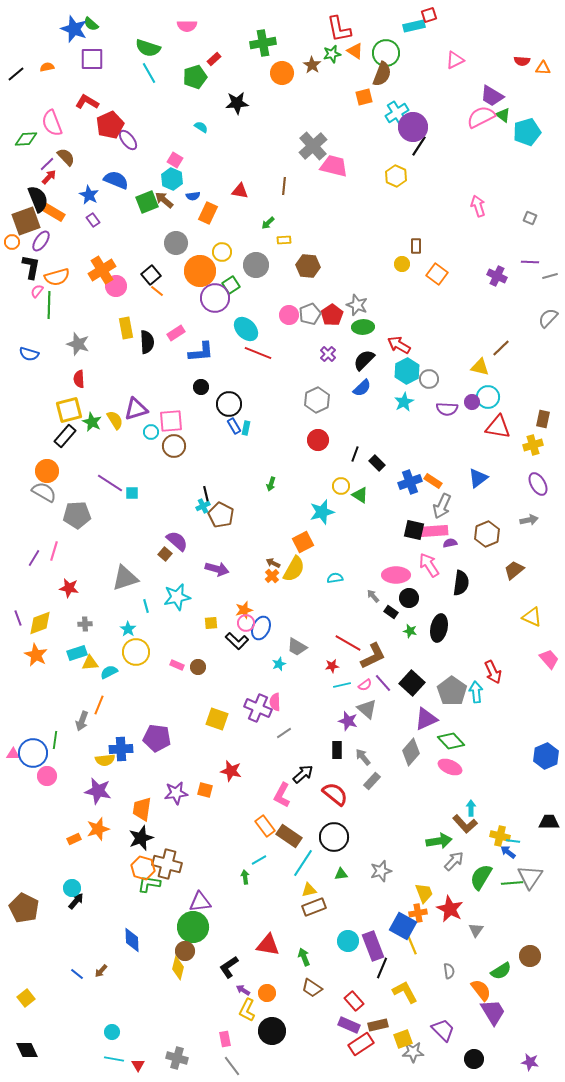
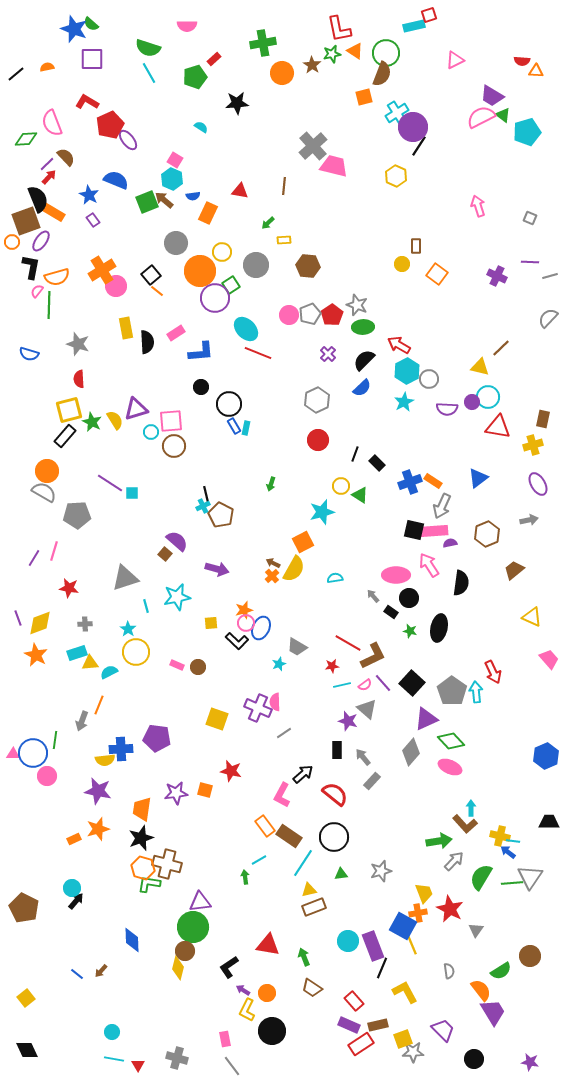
orange triangle at (543, 68): moved 7 px left, 3 px down
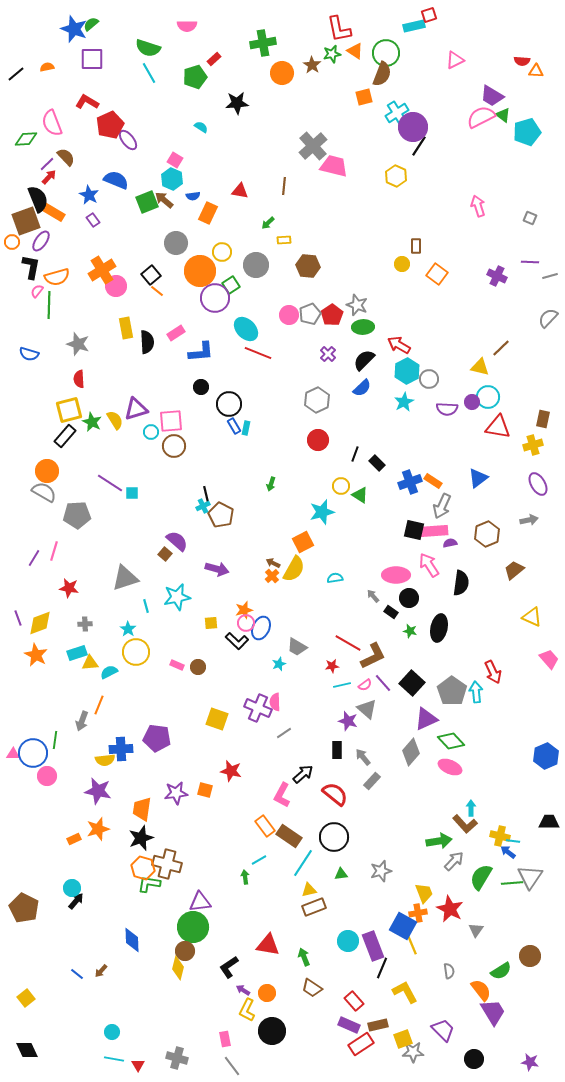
green semicircle at (91, 24): rotated 98 degrees clockwise
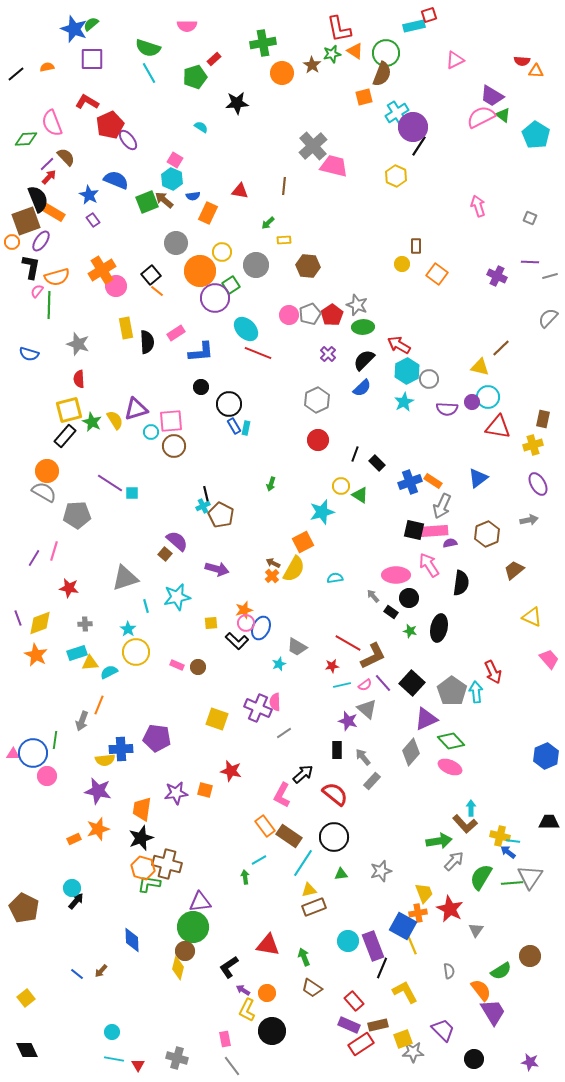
cyan pentagon at (527, 132): moved 9 px right, 3 px down; rotated 24 degrees counterclockwise
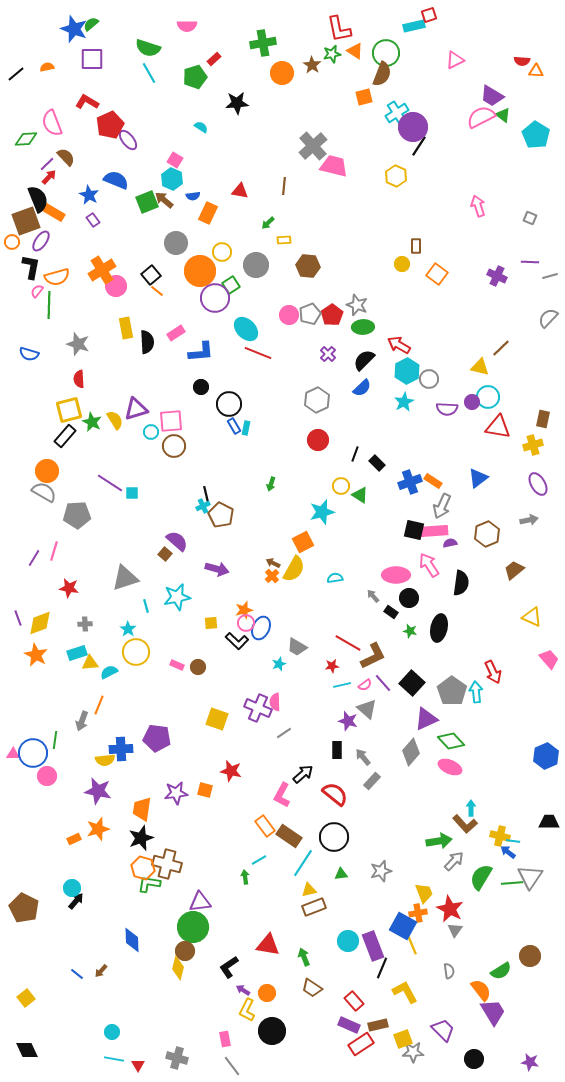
gray triangle at (476, 930): moved 21 px left
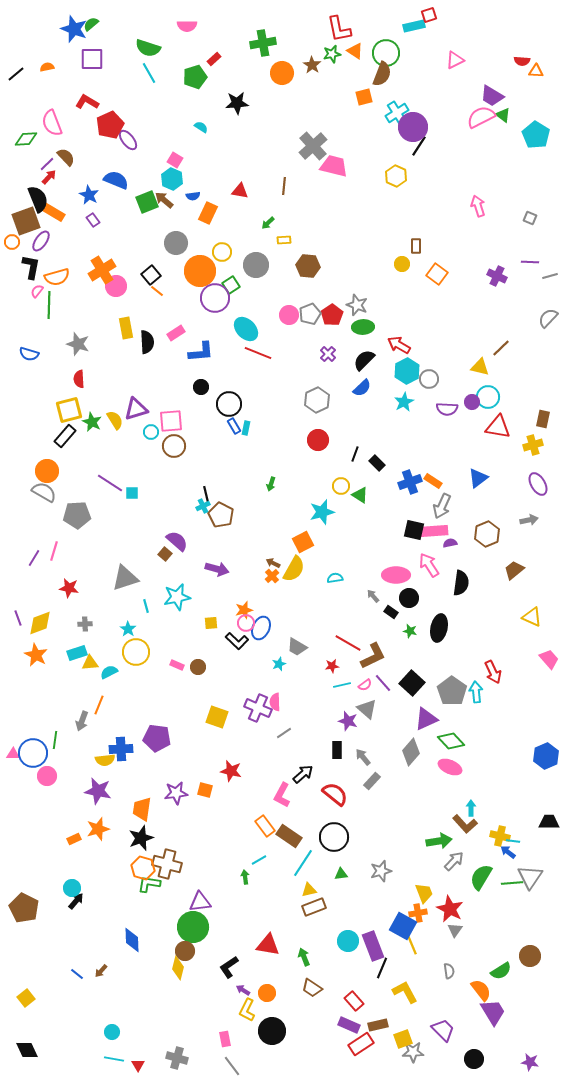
yellow square at (217, 719): moved 2 px up
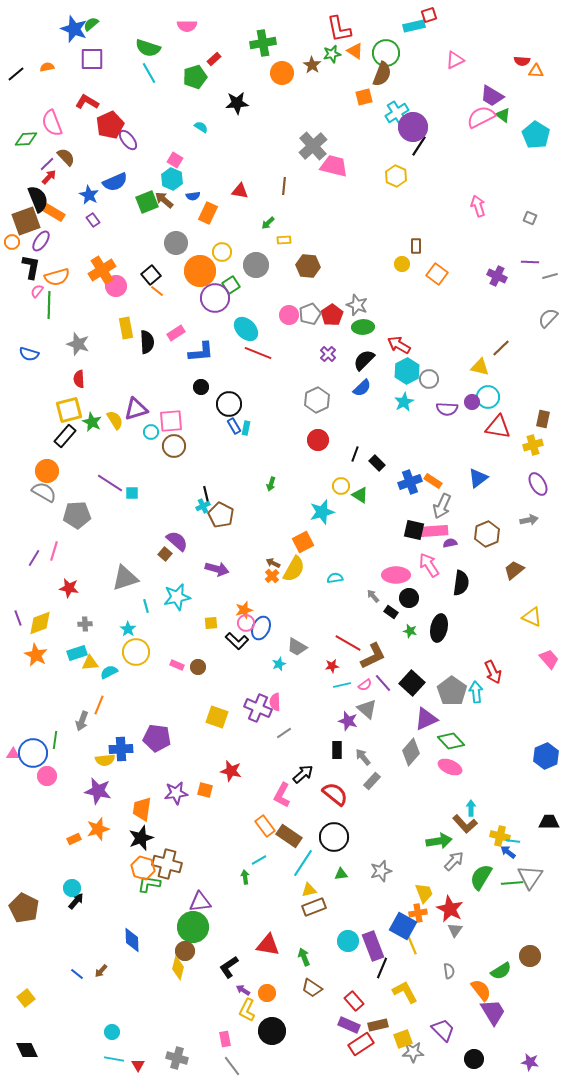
blue semicircle at (116, 180): moved 1 px left, 2 px down; rotated 135 degrees clockwise
